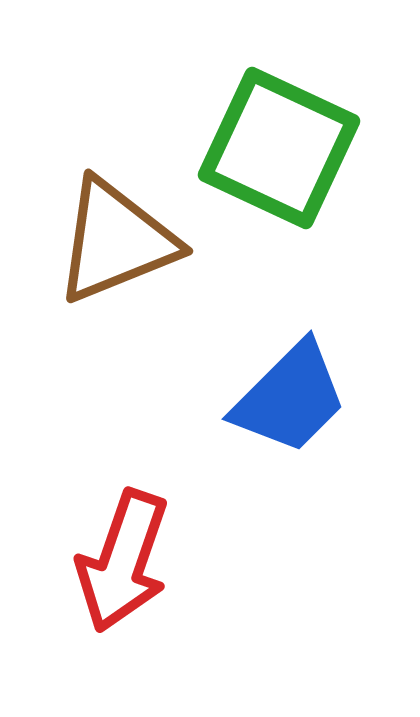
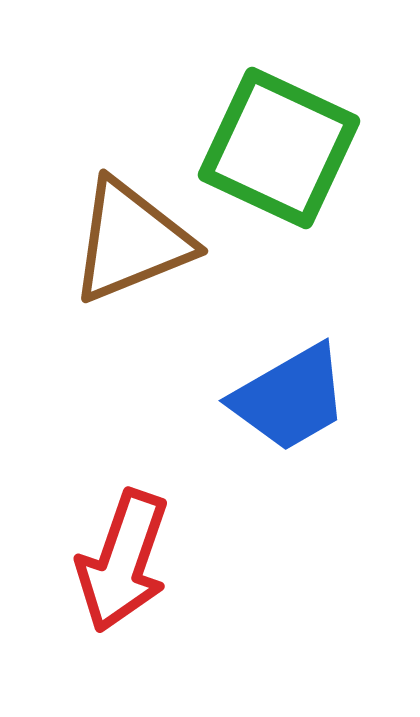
brown triangle: moved 15 px right
blue trapezoid: rotated 15 degrees clockwise
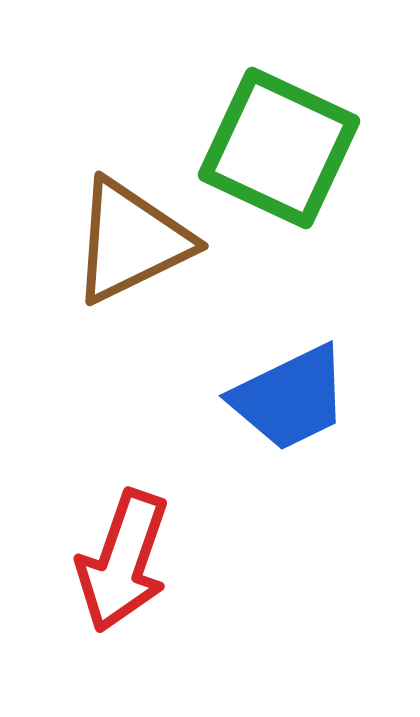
brown triangle: rotated 4 degrees counterclockwise
blue trapezoid: rotated 4 degrees clockwise
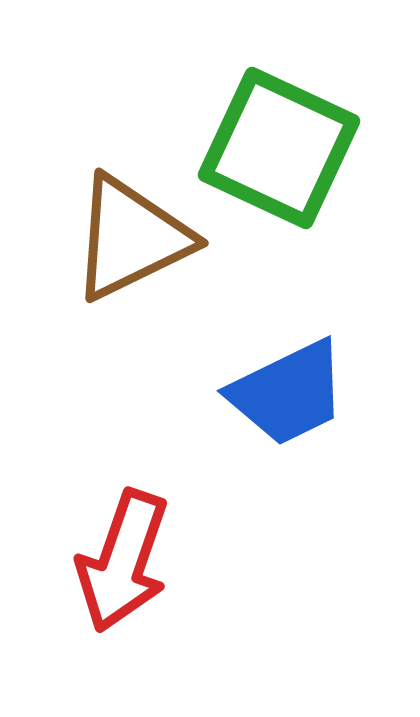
brown triangle: moved 3 px up
blue trapezoid: moved 2 px left, 5 px up
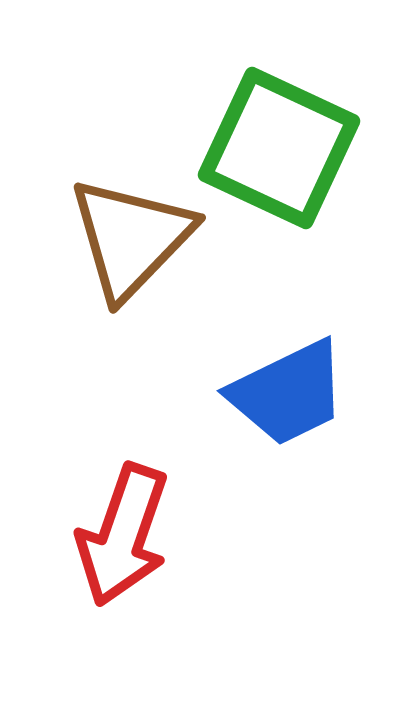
brown triangle: rotated 20 degrees counterclockwise
red arrow: moved 26 px up
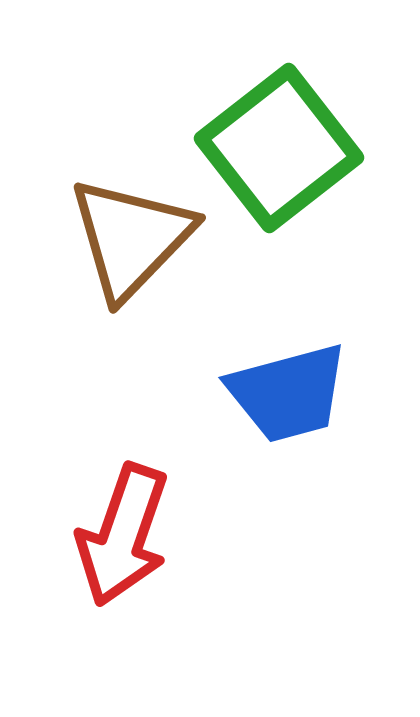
green square: rotated 27 degrees clockwise
blue trapezoid: rotated 11 degrees clockwise
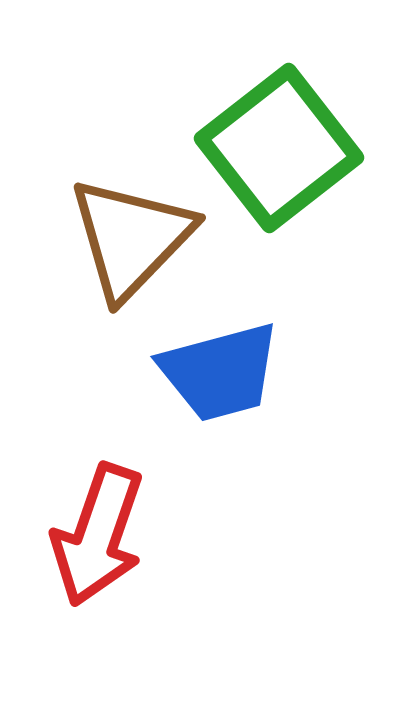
blue trapezoid: moved 68 px left, 21 px up
red arrow: moved 25 px left
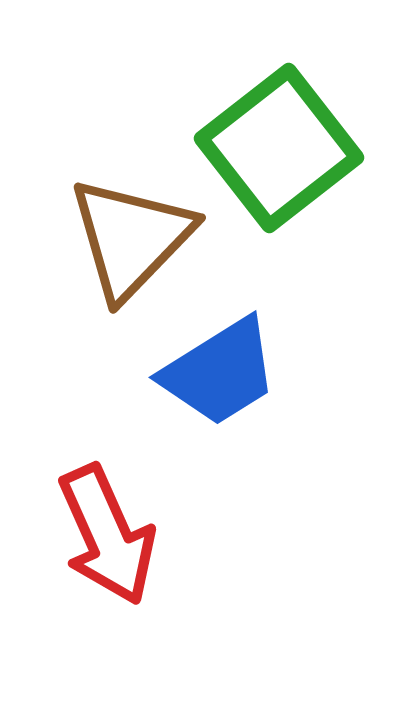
blue trapezoid: rotated 17 degrees counterclockwise
red arrow: moved 9 px right; rotated 43 degrees counterclockwise
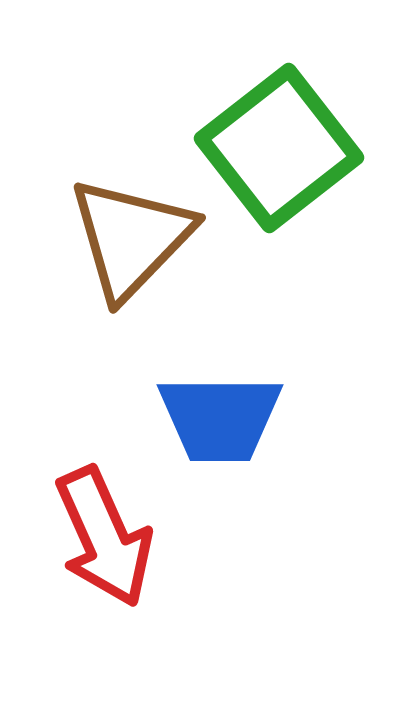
blue trapezoid: moved 46 px down; rotated 32 degrees clockwise
red arrow: moved 3 px left, 2 px down
